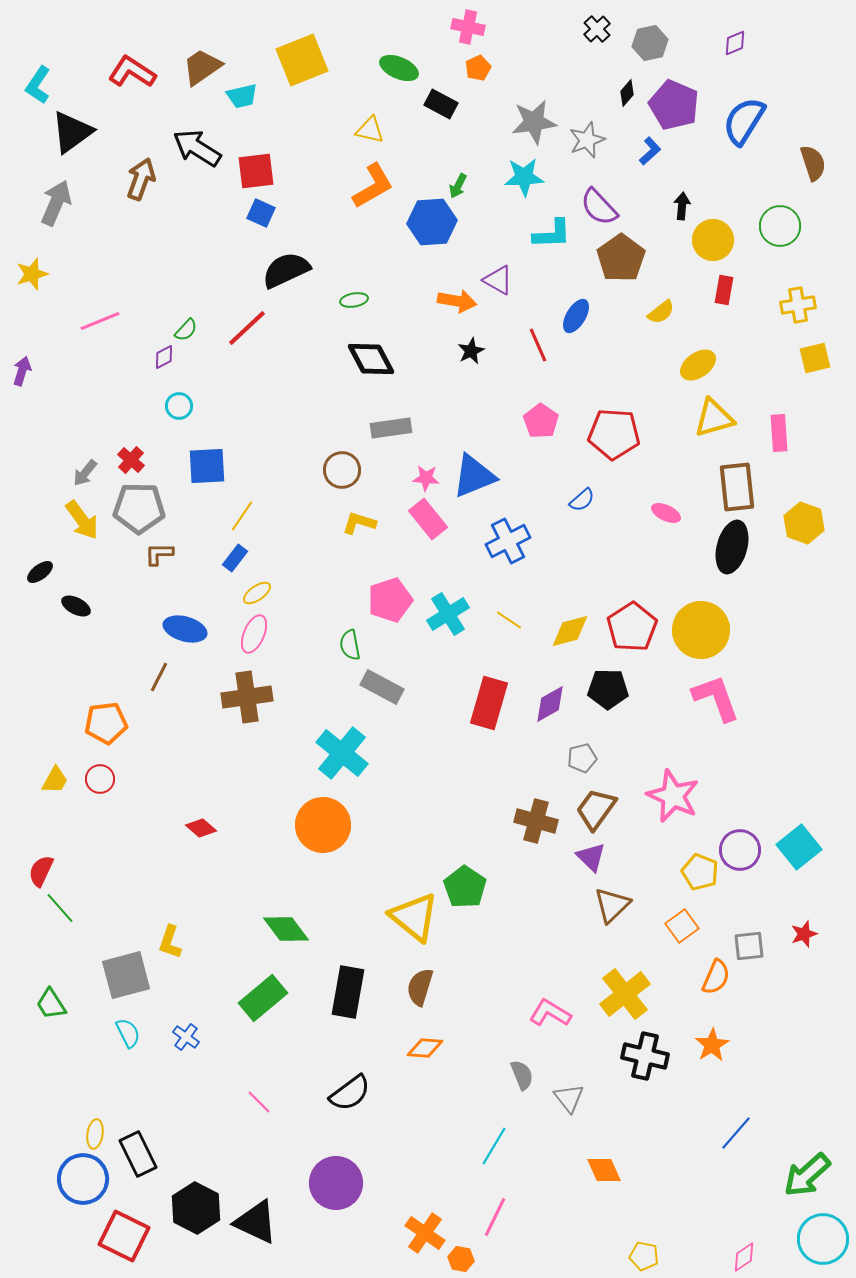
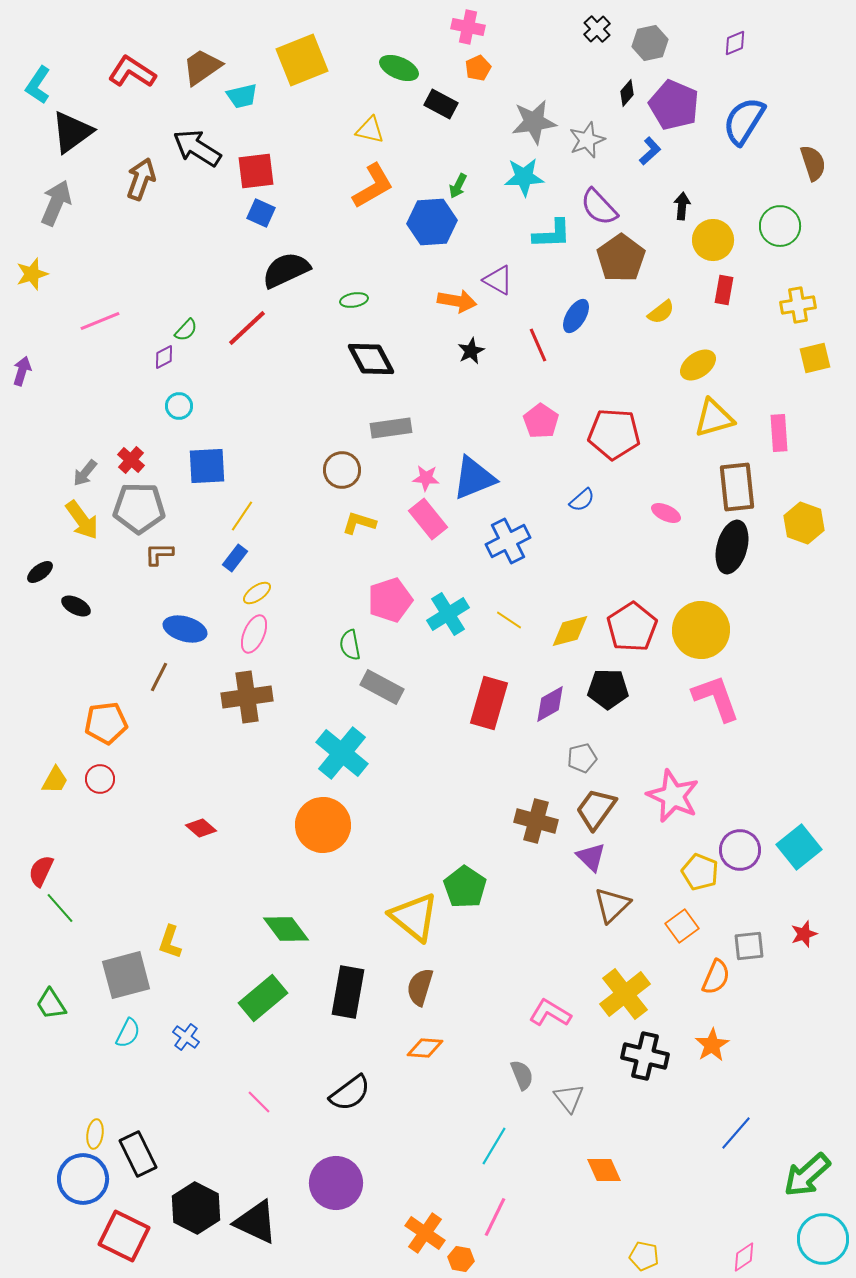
blue triangle at (474, 476): moved 2 px down
cyan semicircle at (128, 1033): rotated 52 degrees clockwise
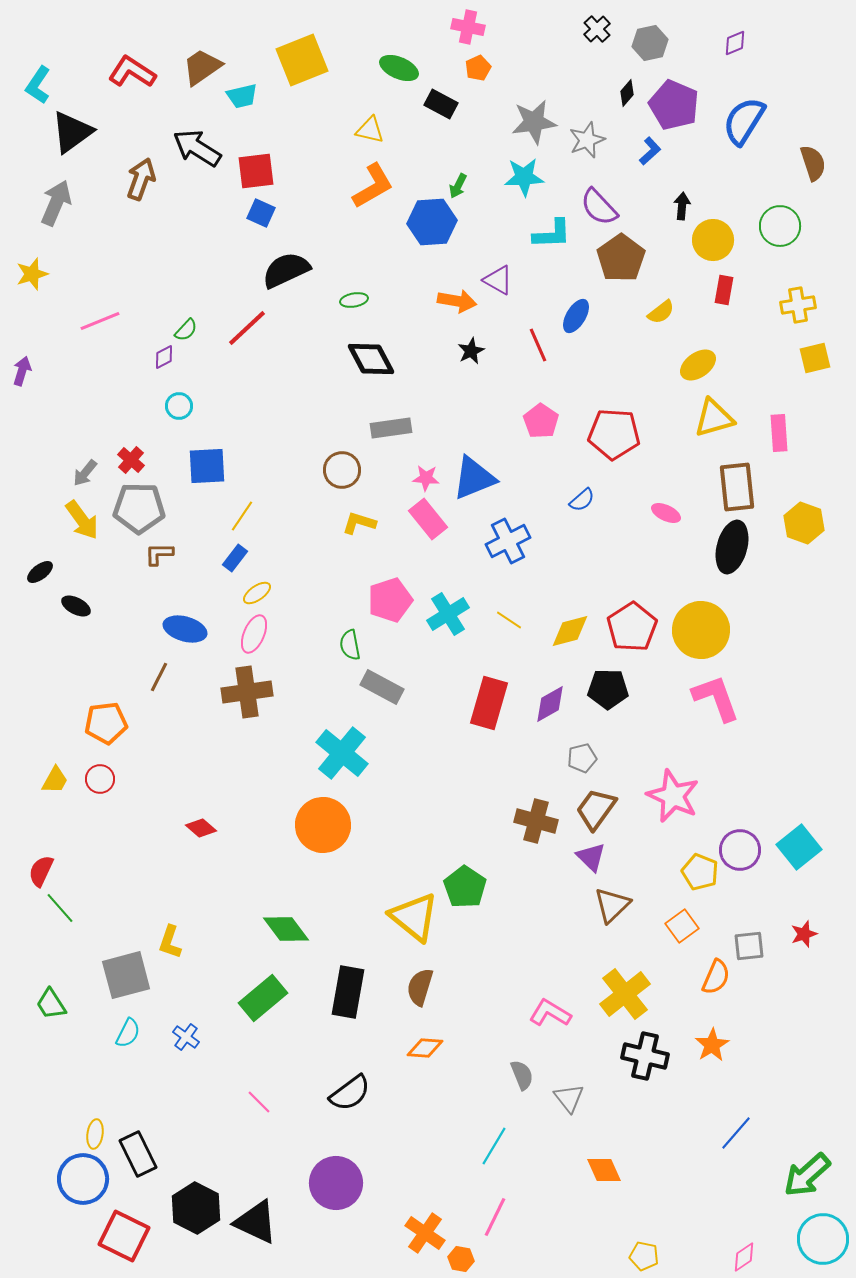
brown cross at (247, 697): moved 5 px up
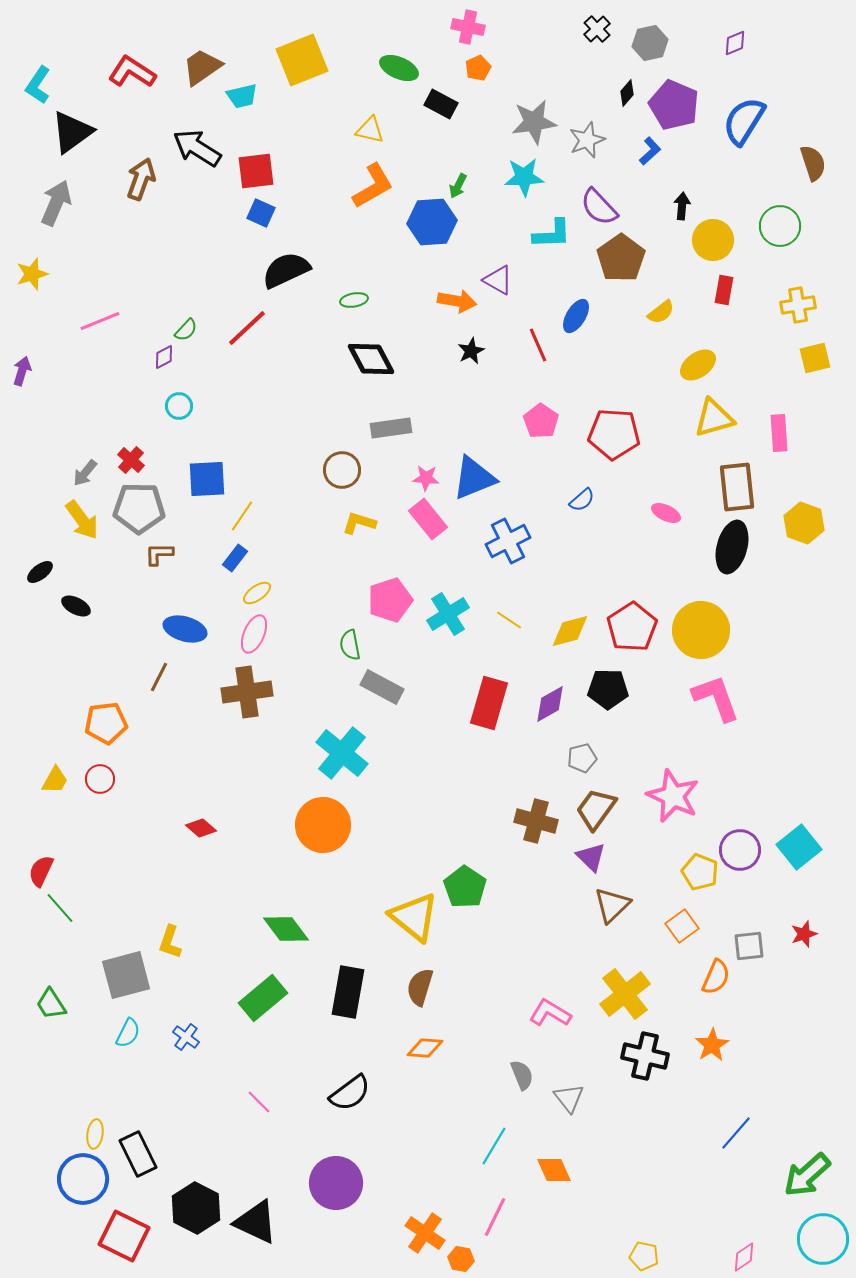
blue square at (207, 466): moved 13 px down
orange diamond at (604, 1170): moved 50 px left
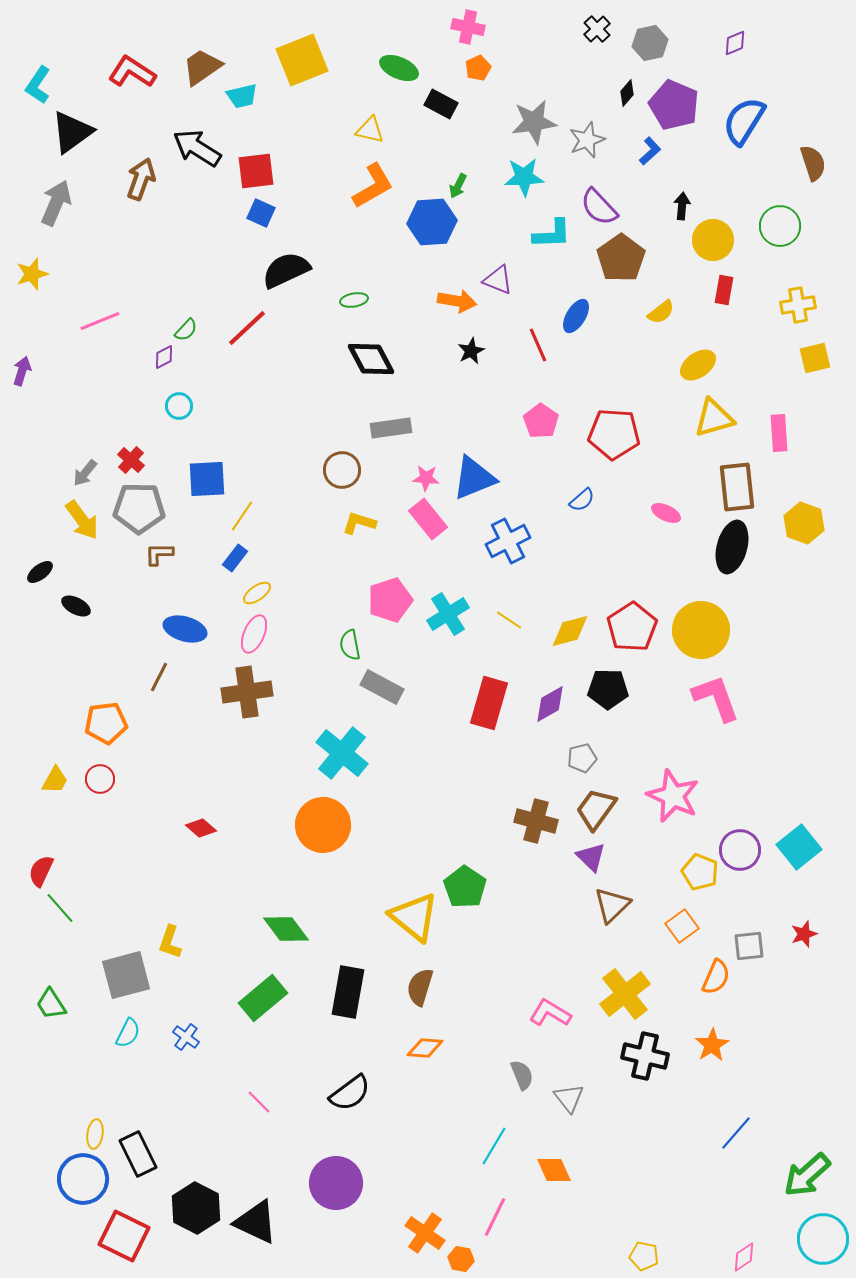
purple triangle at (498, 280): rotated 8 degrees counterclockwise
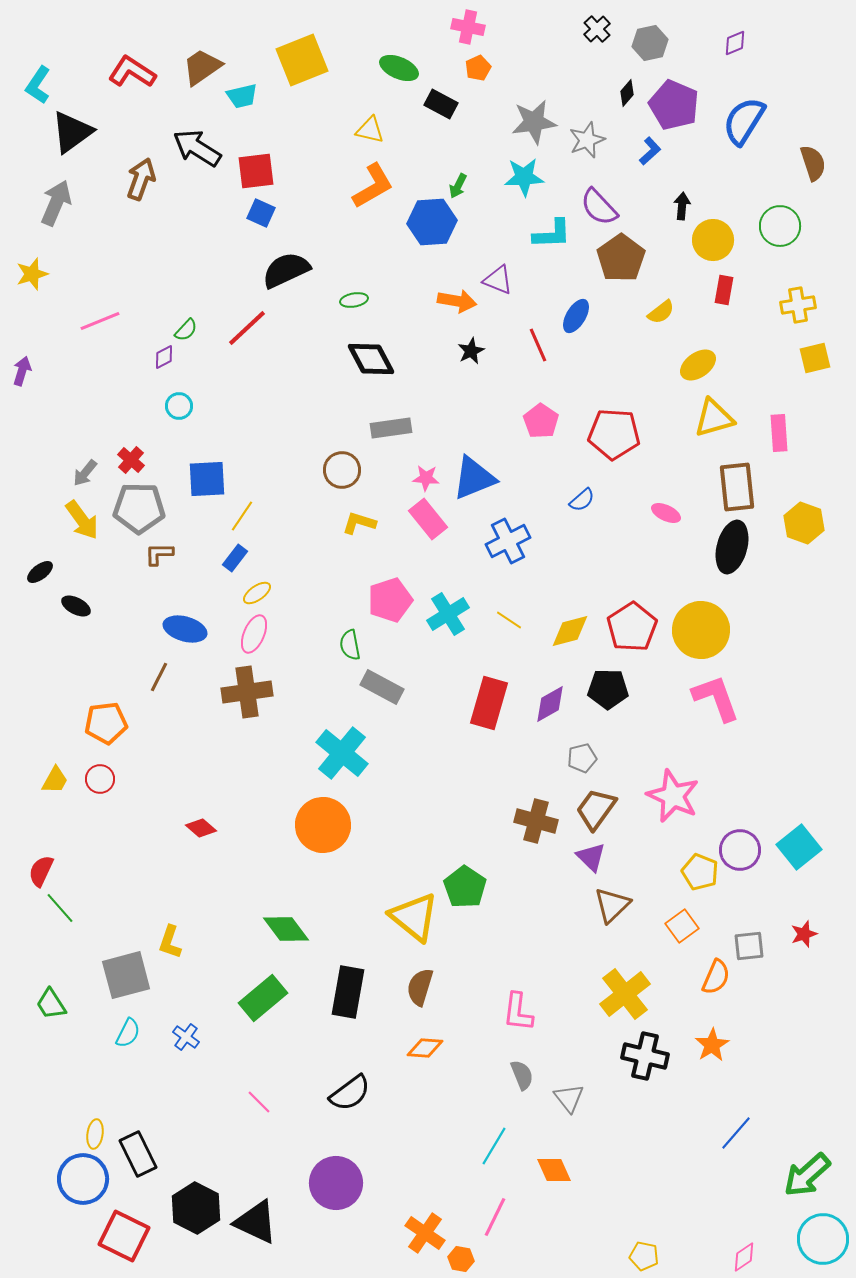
pink L-shape at (550, 1013): moved 32 px left, 1 px up; rotated 114 degrees counterclockwise
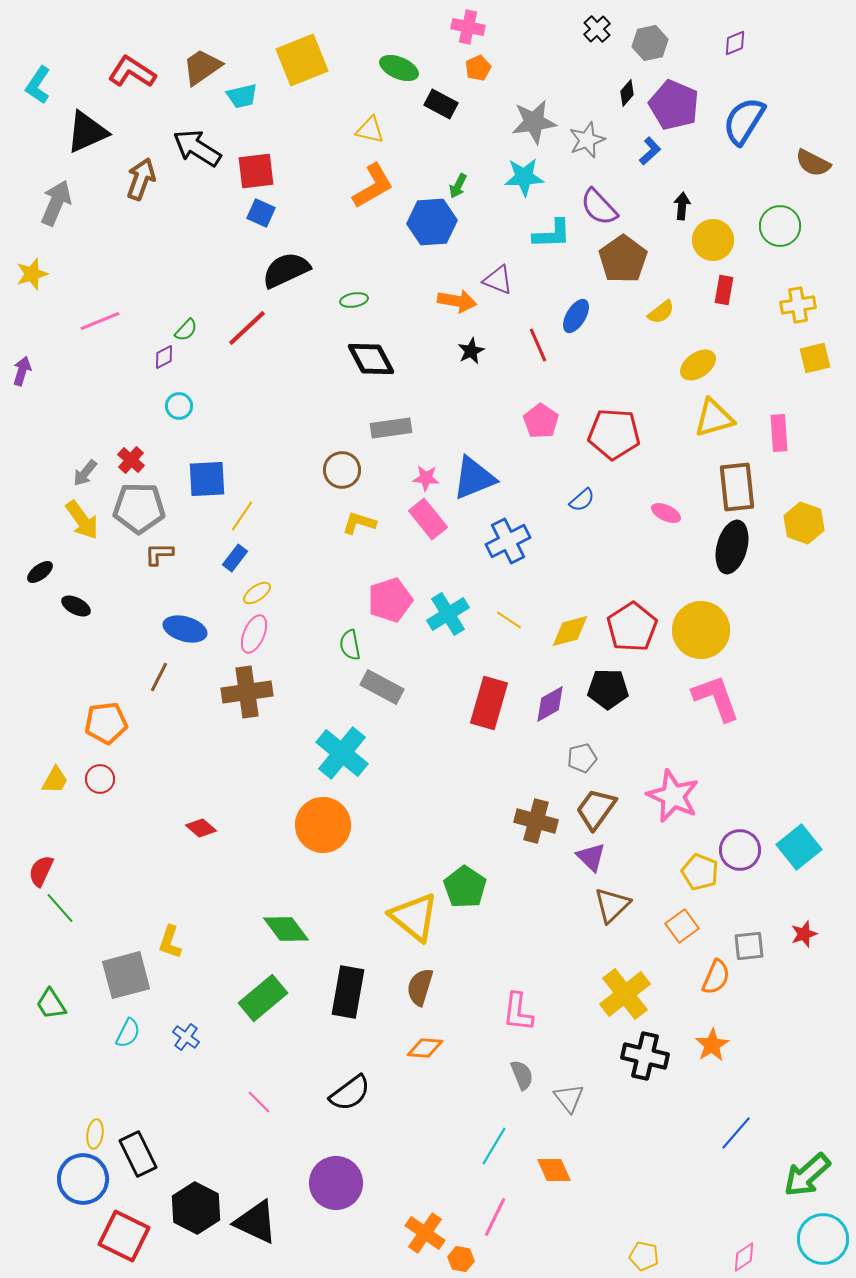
black triangle at (72, 132): moved 15 px right; rotated 12 degrees clockwise
brown semicircle at (813, 163): rotated 135 degrees clockwise
brown pentagon at (621, 258): moved 2 px right, 1 px down
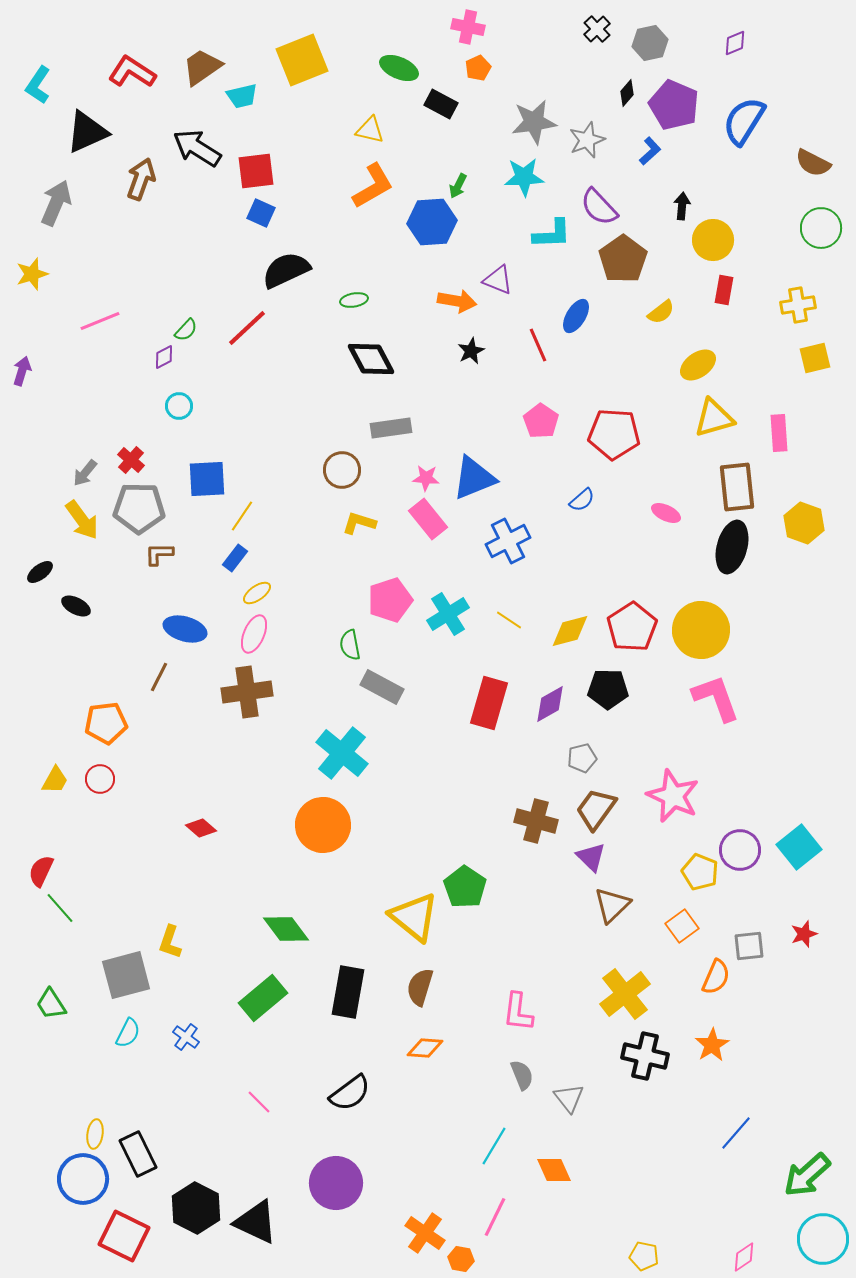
green circle at (780, 226): moved 41 px right, 2 px down
